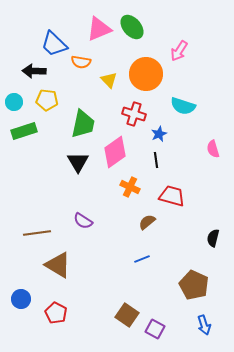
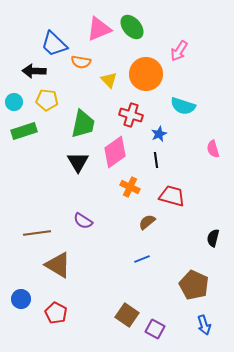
red cross: moved 3 px left, 1 px down
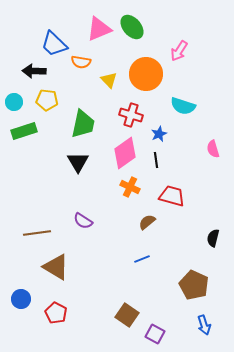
pink diamond: moved 10 px right, 1 px down
brown triangle: moved 2 px left, 2 px down
purple square: moved 5 px down
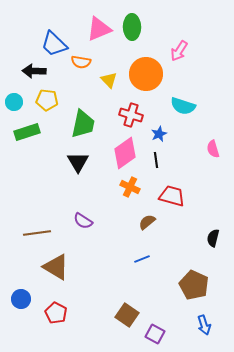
green ellipse: rotated 40 degrees clockwise
green rectangle: moved 3 px right, 1 px down
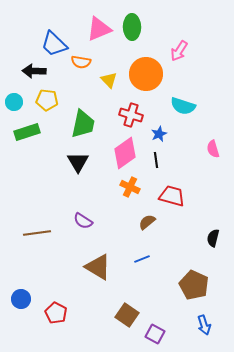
brown triangle: moved 42 px right
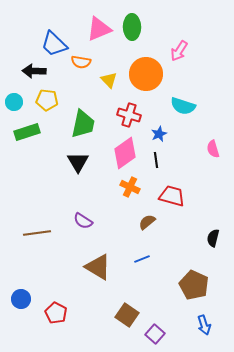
red cross: moved 2 px left
purple square: rotated 12 degrees clockwise
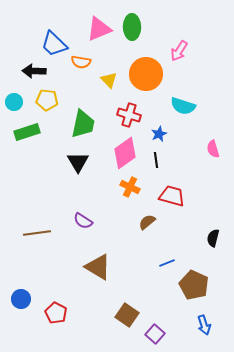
blue line: moved 25 px right, 4 px down
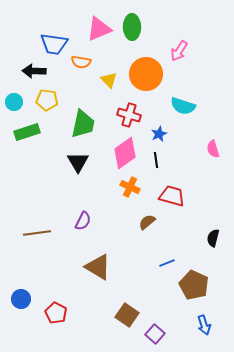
blue trapezoid: rotated 36 degrees counterclockwise
purple semicircle: rotated 96 degrees counterclockwise
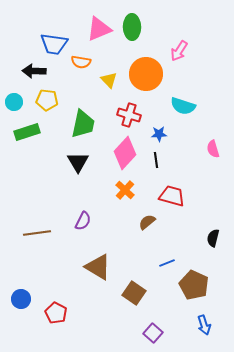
blue star: rotated 21 degrees clockwise
pink diamond: rotated 12 degrees counterclockwise
orange cross: moved 5 px left, 3 px down; rotated 18 degrees clockwise
brown square: moved 7 px right, 22 px up
purple square: moved 2 px left, 1 px up
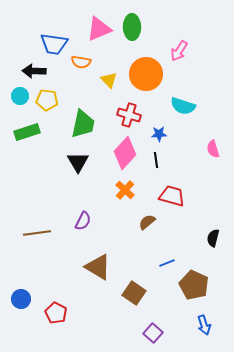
cyan circle: moved 6 px right, 6 px up
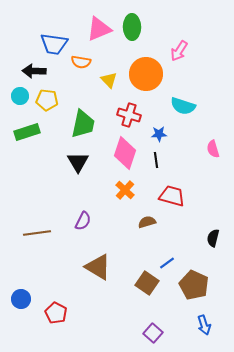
pink diamond: rotated 24 degrees counterclockwise
brown semicircle: rotated 24 degrees clockwise
blue line: rotated 14 degrees counterclockwise
brown square: moved 13 px right, 10 px up
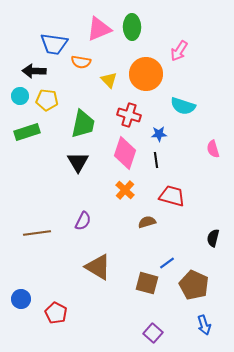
brown square: rotated 20 degrees counterclockwise
